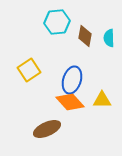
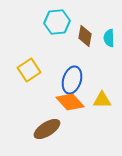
brown ellipse: rotated 8 degrees counterclockwise
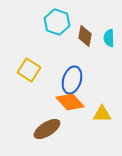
cyan hexagon: rotated 25 degrees clockwise
yellow square: rotated 25 degrees counterclockwise
yellow triangle: moved 14 px down
